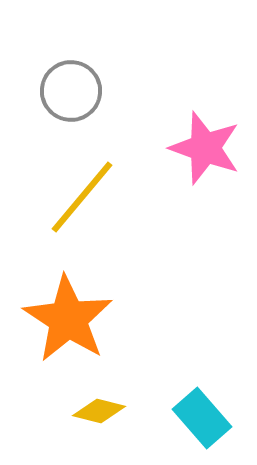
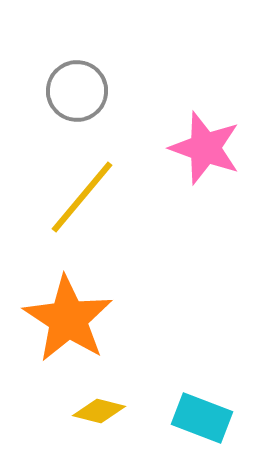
gray circle: moved 6 px right
cyan rectangle: rotated 28 degrees counterclockwise
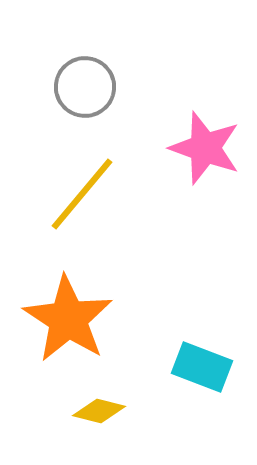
gray circle: moved 8 px right, 4 px up
yellow line: moved 3 px up
cyan rectangle: moved 51 px up
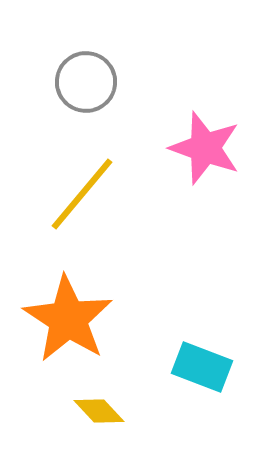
gray circle: moved 1 px right, 5 px up
yellow diamond: rotated 33 degrees clockwise
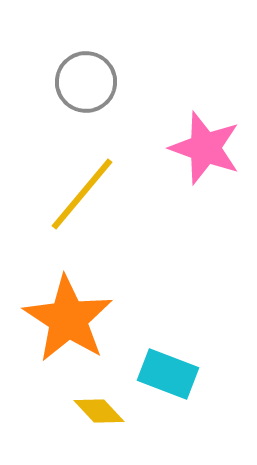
cyan rectangle: moved 34 px left, 7 px down
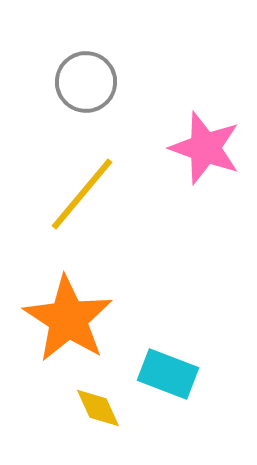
yellow diamond: moved 1 px left, 3 px up; rotated 18 degrees clockwise
